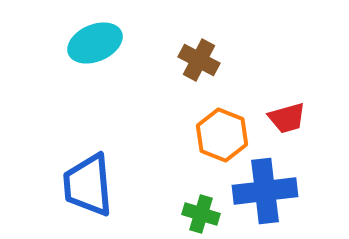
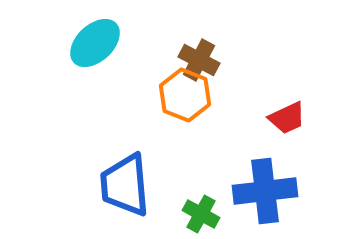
cyan ellipse: rotated 20 degrees counterclockwise
red trapezoid: rotated 9 degrees counterclockwise
orange hexagon: moved 37 px left, 40 px up
blue trapezoid: moved 37 px right
green cross: rotated 12 degrees clockwise
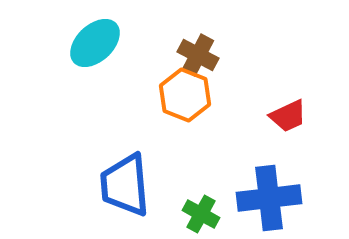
brown cross: moved 1 px left, 5 px up
red trapezoid: moved 1 px right, 2 px up
blue cross: moved 4 px right, 7 px down
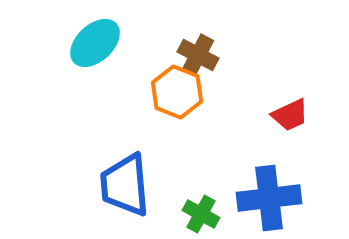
orange hexagon: moved 8 px left, 3 px up
red trapezoid: moved 2 px right, 1 px up
